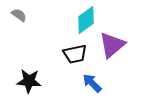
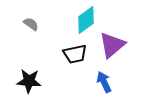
gray semicircle: moved 12 px right, 9 px down
blue arrow: moved 12 px right, 1 px up; rotated 20 degrees clockwise
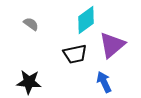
black star: moved 1 px down
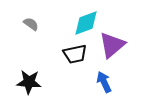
cyan diamond: moved 3 px down; rotated 16 degrees clockwise
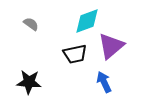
cyan diamond: moved 1 px right, 2 px up
purple triangle: moved 1 px left, 1 px down
